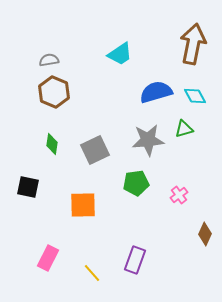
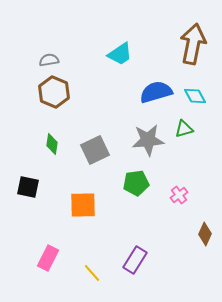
purple rectangle: rotated 12 degrees clockwise
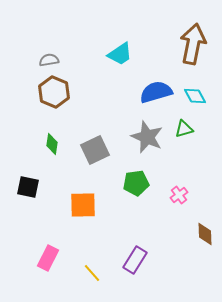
gray star: moved 1 px left, 3 px up; rotated 28 degrees clockwise
brown diamond: rotated 25 degrees counterclockwise
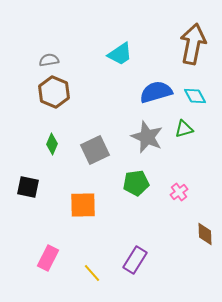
green diamond: rotated 15 degrees clockwise
pink cross: moved 3 px up
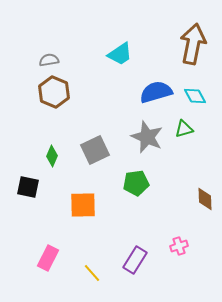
green diamond: moved 12 px down
pink cross: moved 54 px down; rotated 18 degrees clockwise
brown diamond: moved 35 px up
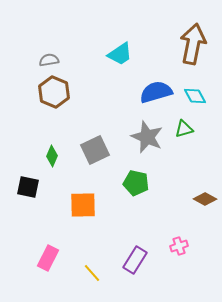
green pentagon: rotated 20 degrees clockwise
brown diamond: rotated 60 degrees counterclockwise
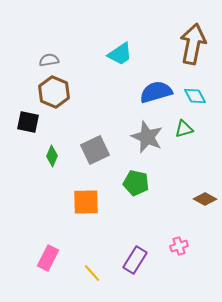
black square: moved 65 px up
orange square: moved 3 px right, 3 px up
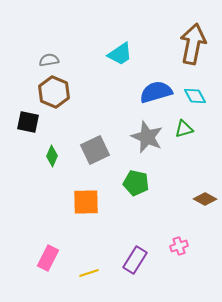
yellow line: moved 3 px left; rotated 66 degrees counterclockwise
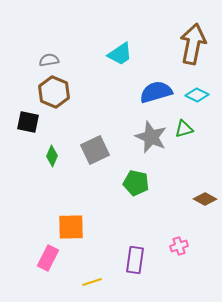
cyan diamond: moved 2 px right, 1 px up; rotated 35 degrees counterclockwise
gray star: moved 4 px right
orange square: moved 15 px left, 25 px down
purple rectangle: rotated 24 degrees counterclockwise
yellow line: moved 3 px right, 9 px down
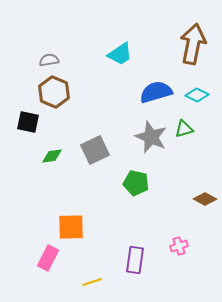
green diamond: rotated 60 degrees clockwise
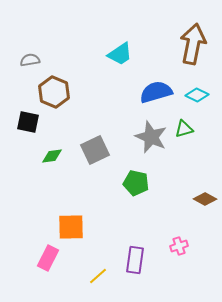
gray semicircle: moved 19 px left
yellow line: moved 6 px right, 6 px up; rotated 24 degrees counterclockwise
